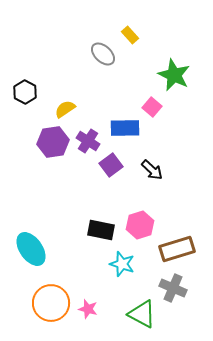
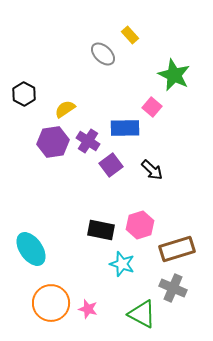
black hexagon: moved 1 px left, 2 px down
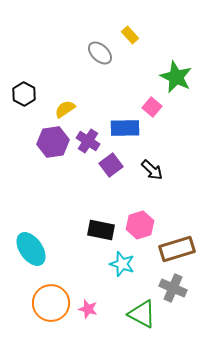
gray ellipse: moved 3 px left, 1 px up
green star: moved 2 px right, 2 px down
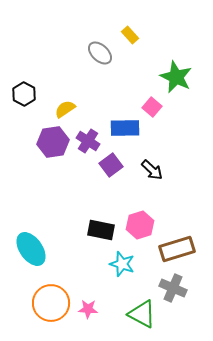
pink star: rotated 12 degrees counterclockwise
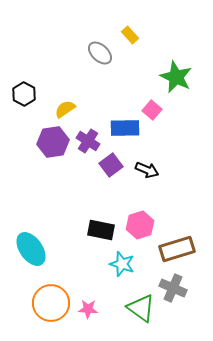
pink square: moved 3 px down
black arrow: moved 5 px left; rotated 20 degrees counterclockwise
green triangle: moved 1 px left, 6 px up; rotated 8 degrees clockwise
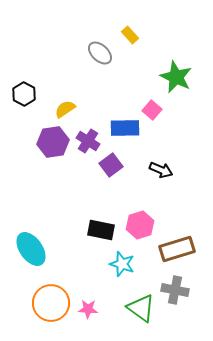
black arrow: moved 14 px right
gray cross: moved 2 px right, 2 px down; rotated 12 degrees counterclockwise
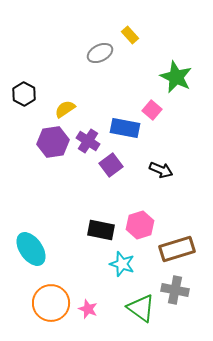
gray ellipse: rotated 70 degrees counterclockwise
blue rectangle: rotated 12 degrees clockwise
pink star: rotated 18 degrees clockwise
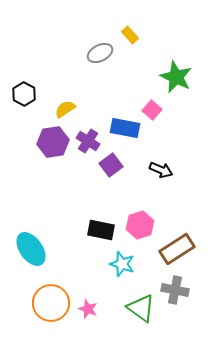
brown rectangle: rotated 16 degrees counterclockwise
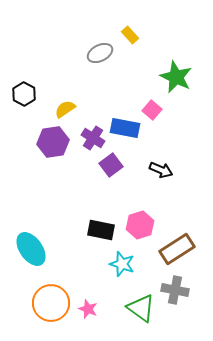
purple cross: moved 5 px right, 3 px up
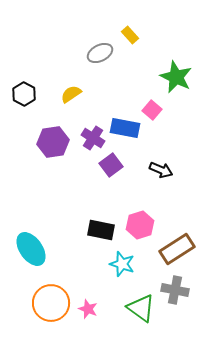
yellow semicircle: moved 6 px right, 15 px up
